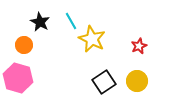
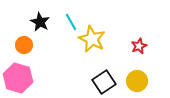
cyan line: moved 1 px down
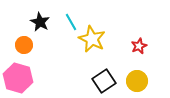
black square: moved 1 px up
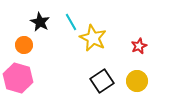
yellow star: moved 1 px right, 1 px up
black square: moved 2 px left
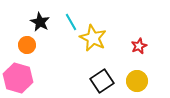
orange circle: moved 3 px right
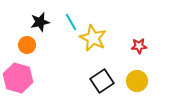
black star: rotated 30 degrees clockwise
red star: rotated 21 degrees clockwise
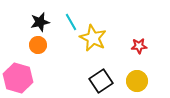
orange circle: moved 11 px right
black square: moved 1 px left
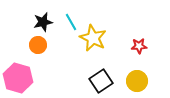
black star: moved 3 px right
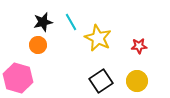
yellow star: moved 5 px right
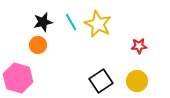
yellow star: moved 14 px up
